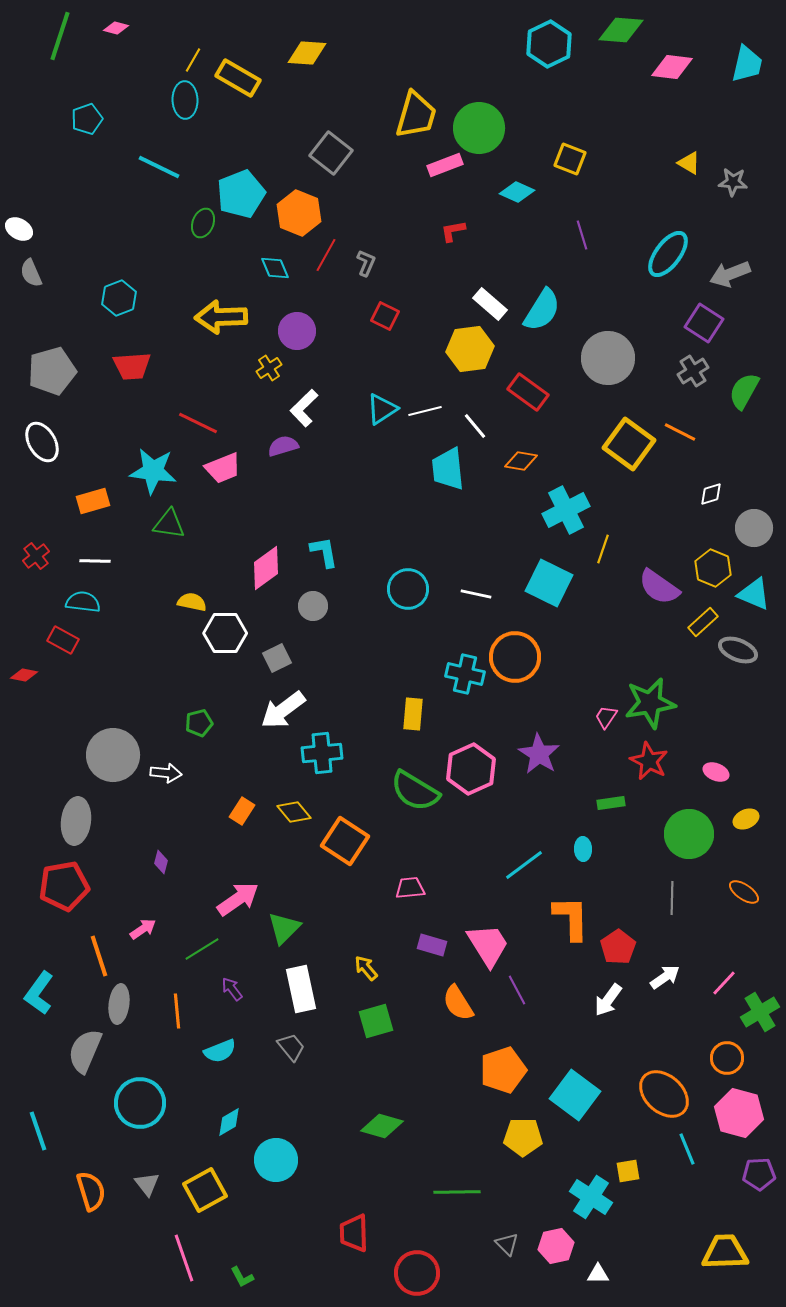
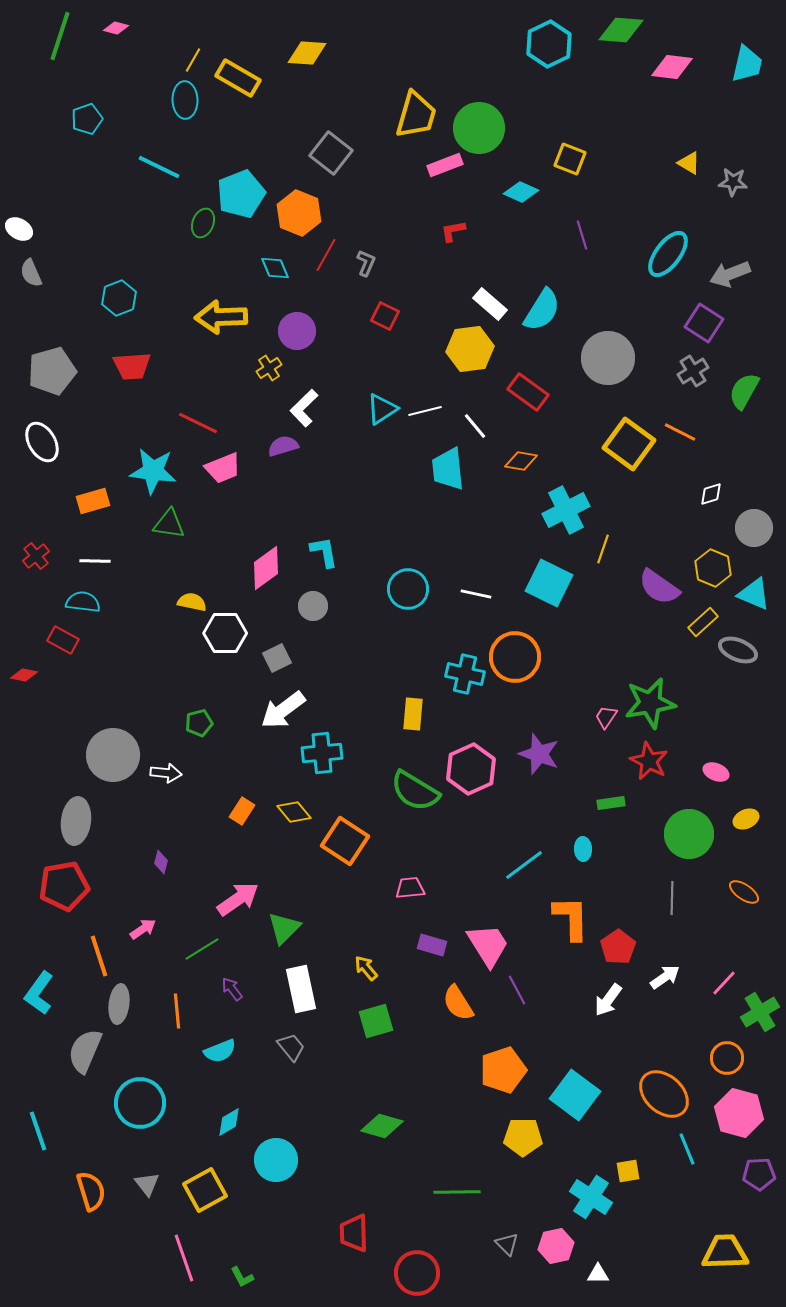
cyan diamond at (517, 192): moved 4 px right
purple star at (539, 754): rotated 12 degrees counterclockwise
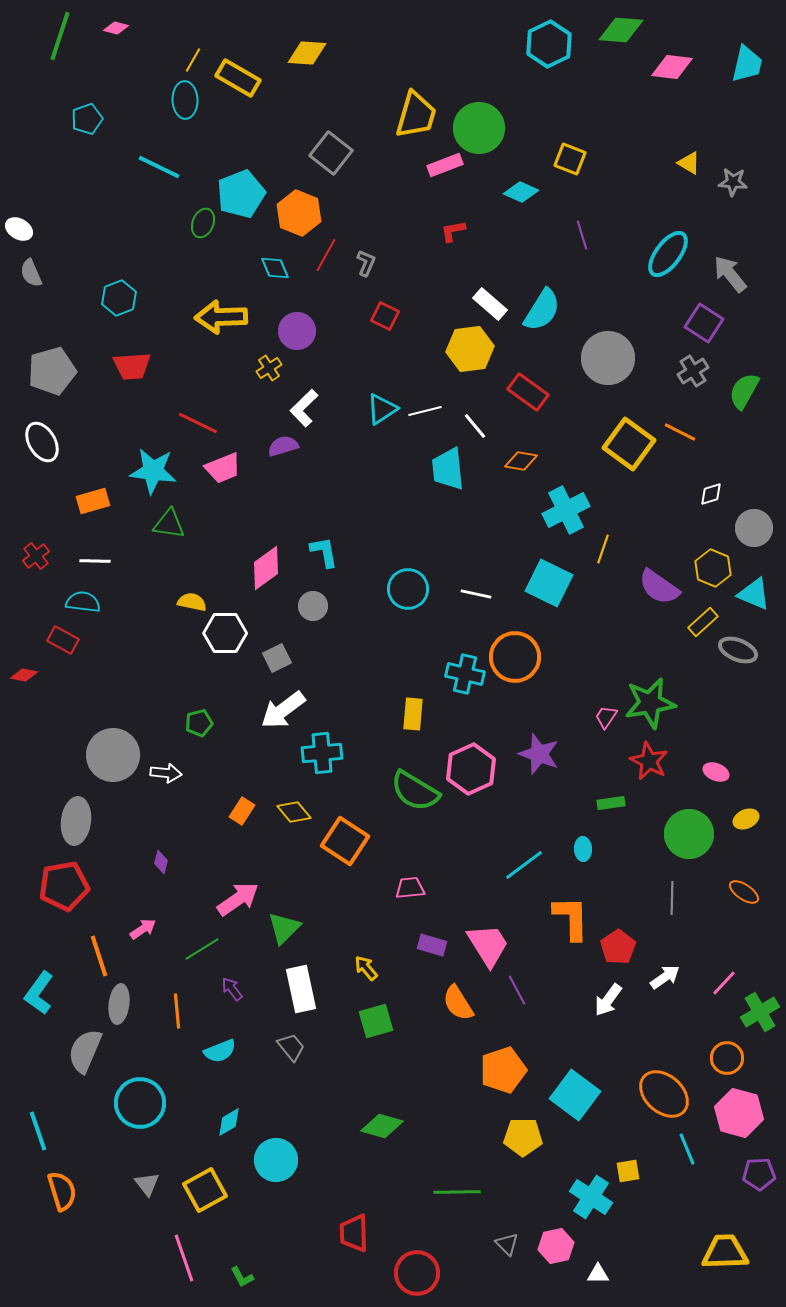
gray arrow at (730, 274): rotated 72 degrees clockwise
orange semicircle at (91, 1191): moved 29 px left
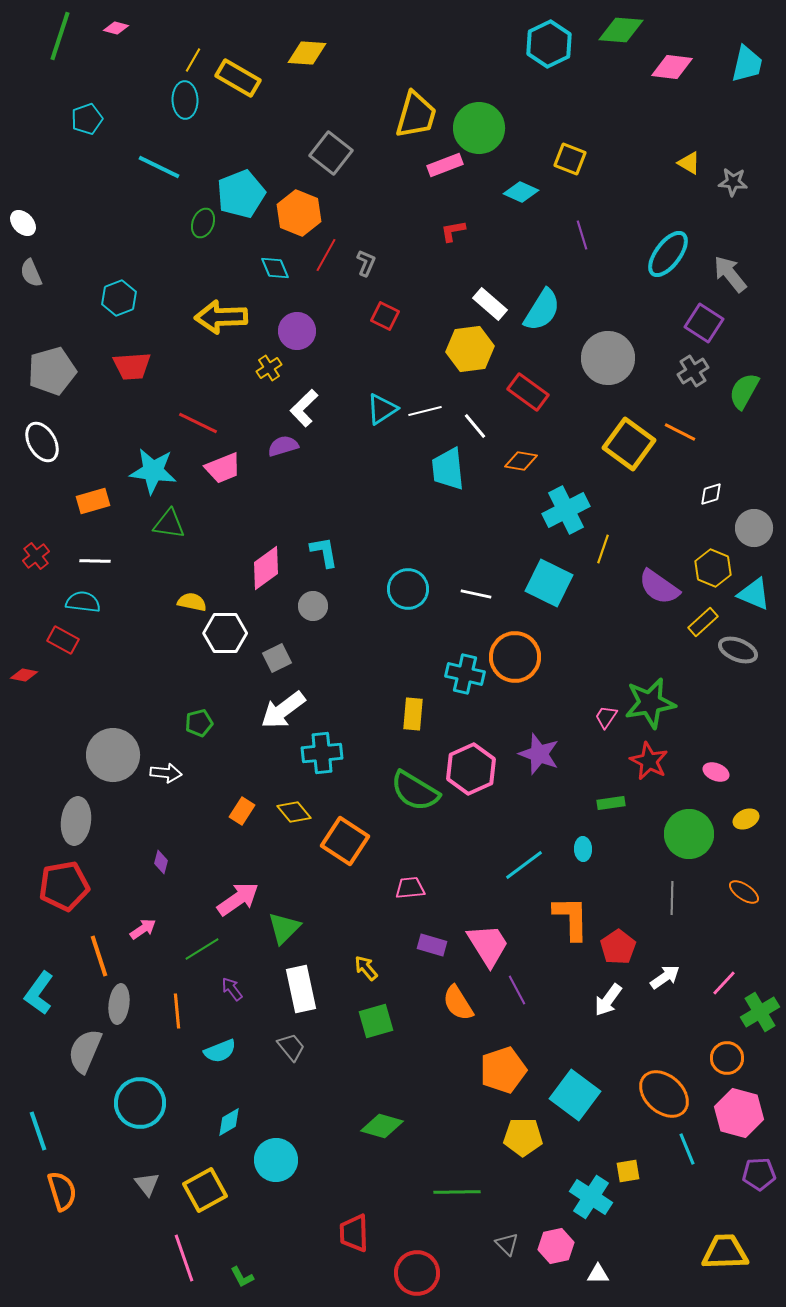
white ellipse at (19, 229): moved 4 px right, 6 px up; rotated 16 degrees clockwise
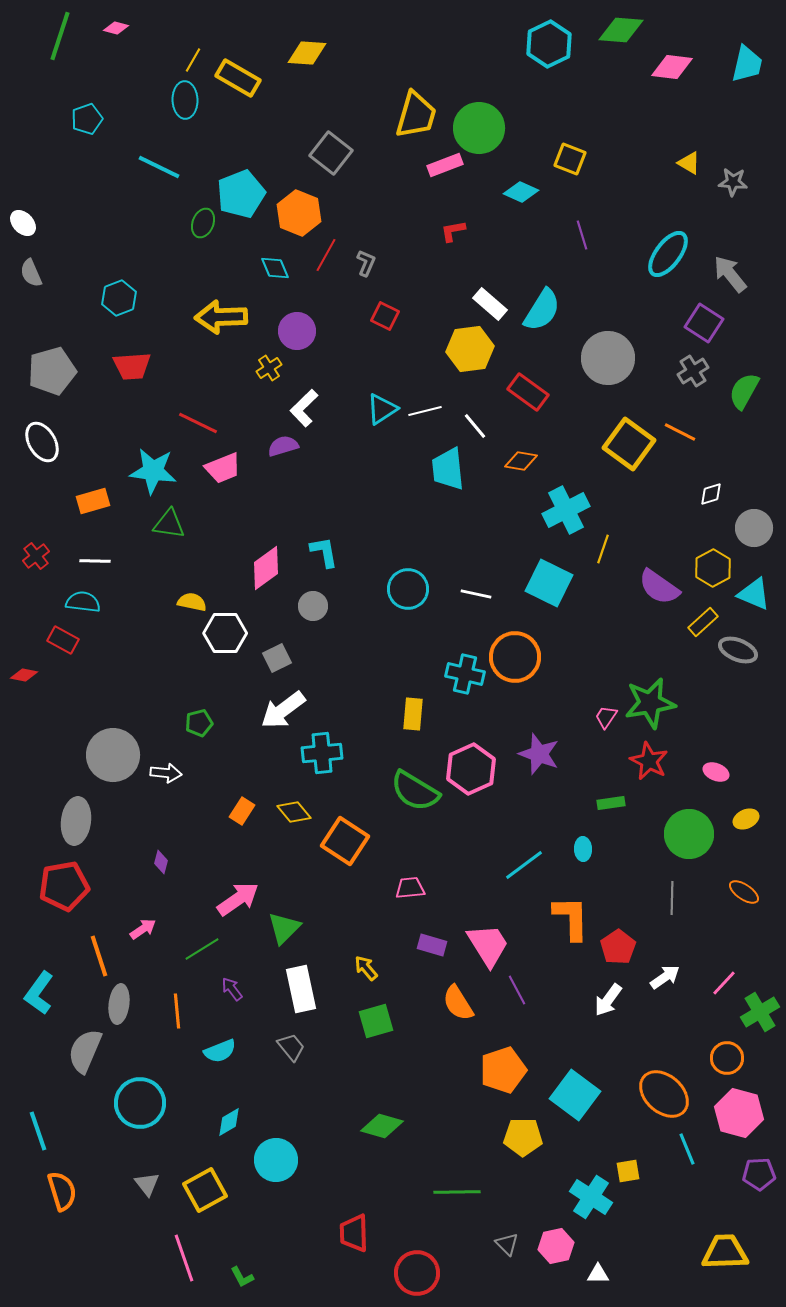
yellow hexagon at (713, 568): rotated 9 degrees clockwise
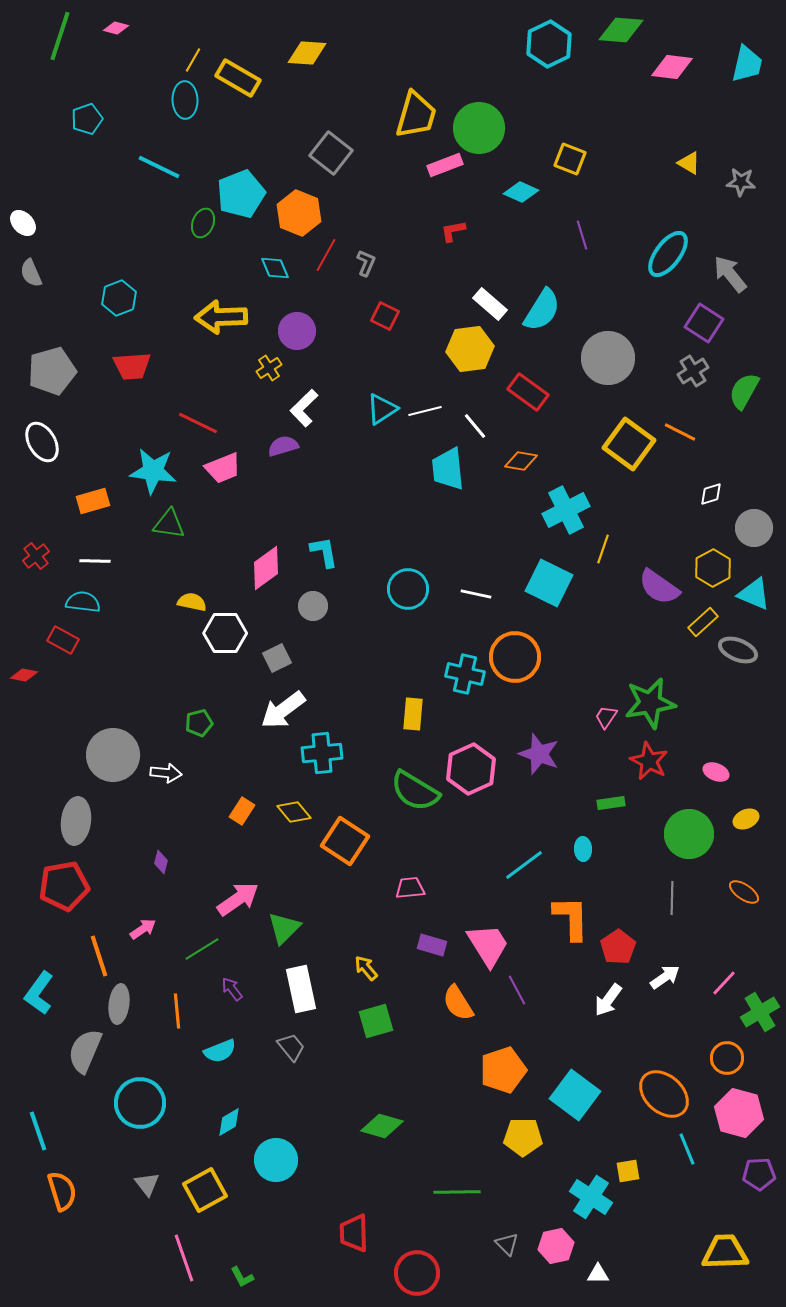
gray star at (733, 182): moved 8 px right
